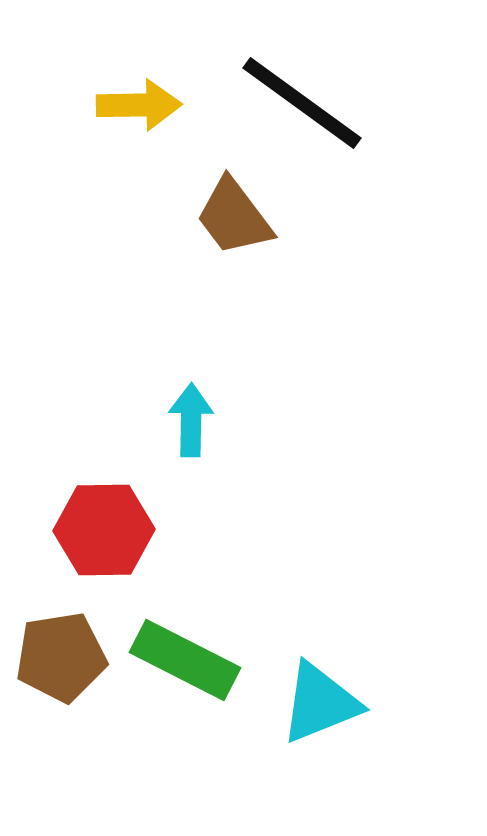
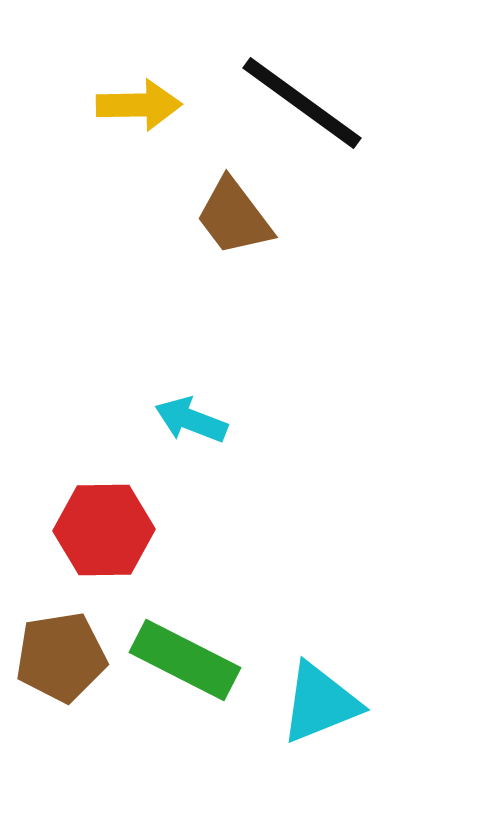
cyan arrow: rotated 70 degrees counterclockwise
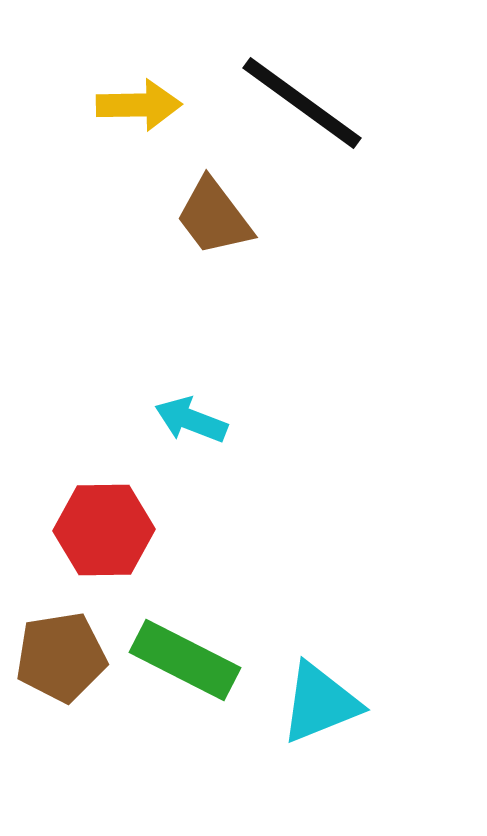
brown trapezoid: moved 20 px left
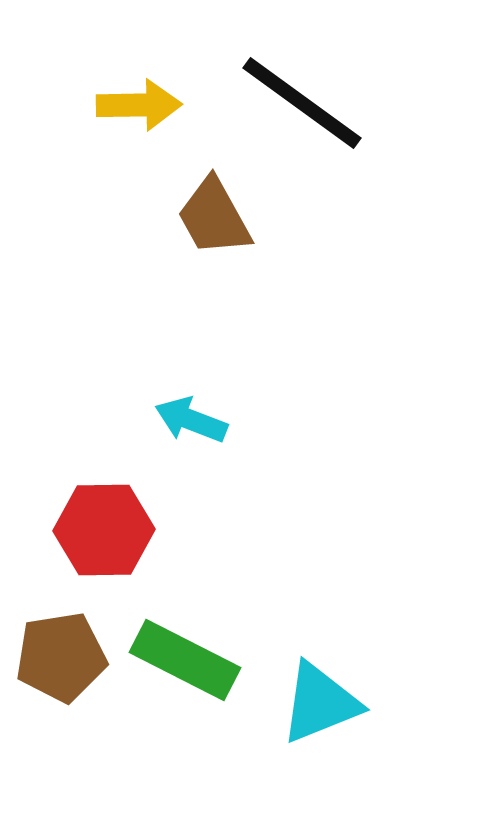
brown trapezoid: rotated 8 degrees clockwise
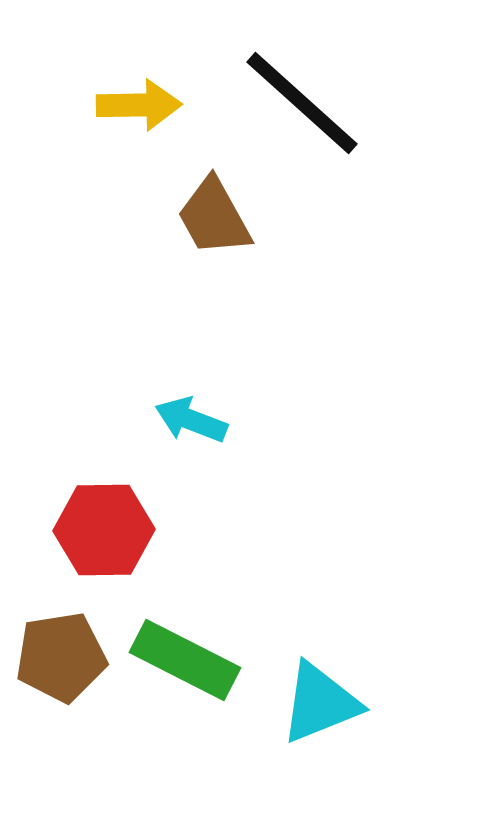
black line: rotated 6 degrees clockwise
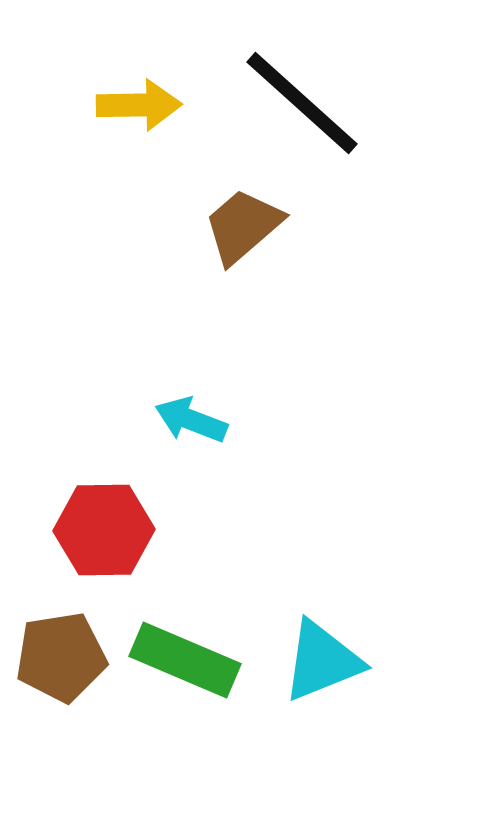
brown trapezoid: moved 29 px right, 9 px down; rotated 78 degrees clockwise
green rectangle: rotated 4 degrees counterclockwise
cyan triangle: moved 2 px right, 42 px up
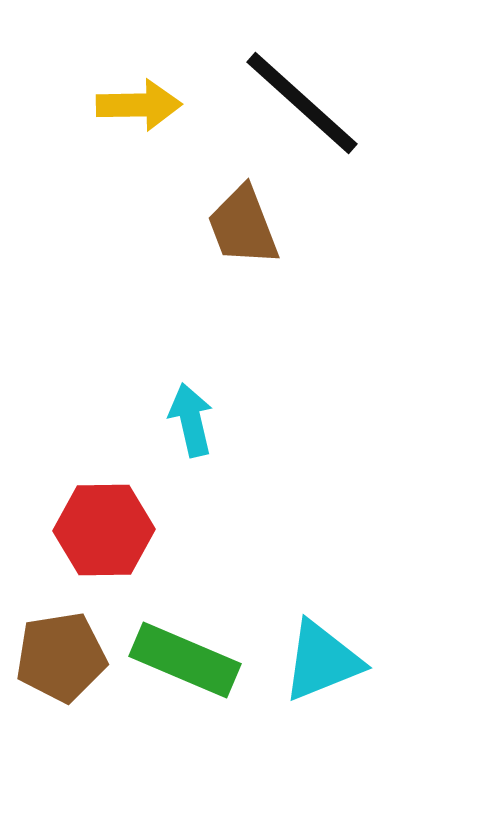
brown trapezoid: rotated 70 degrees counterclockwise
cyan arrow: rotated 56 degrees clockwise
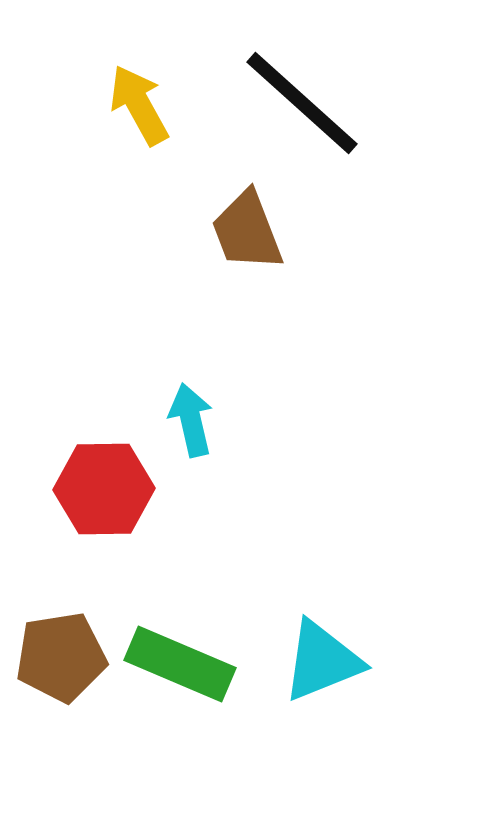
yellow arrow: rotated 118 degrees counterclockwise
brown trapezoid: moved 4 px right, 5 px down
red hexagon: moved 41 px up
green rectangle: moved 5 px left, 4 px down
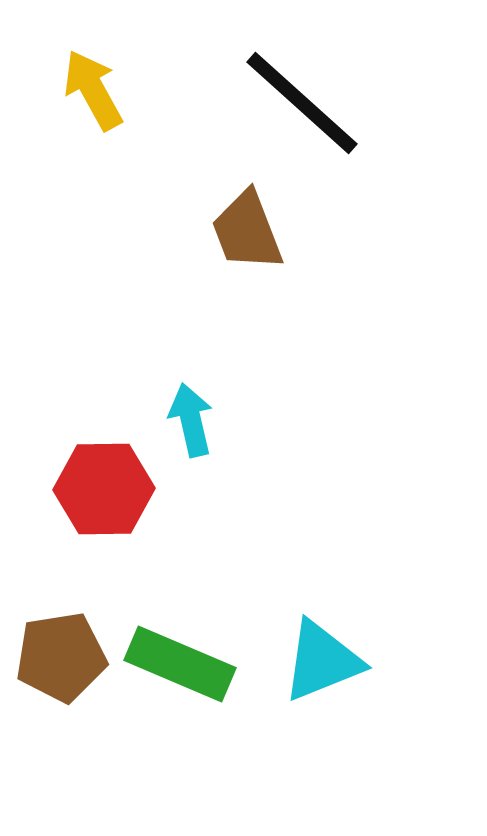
yellow arrow: moved 46 px left, 15 px up
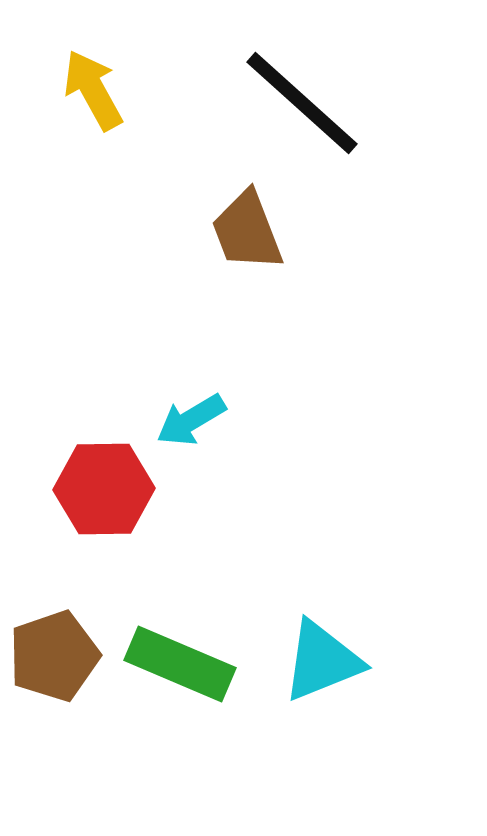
cyan arrow: rotated 108 degrees counterclockwise
brown pentagon: moved 7 px left, 1 px up; rotated 10 degrees counterclockwise
